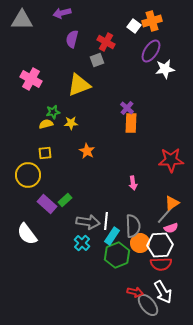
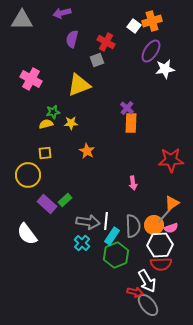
orange circle: moved 14 px right, 18 px up
green hexagon: moved 1 px left
white arrow: moved 16 px left, 11 px up
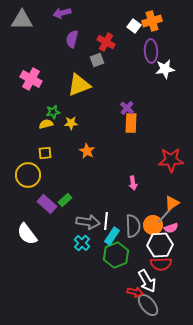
purple ellipse: rotated 35 degrees counterclockwise
orange circle: moved 1 px left
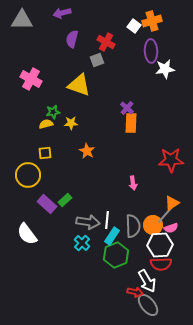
yellow triangle: rotated 40 degrees clockwise
white line: moved 1 px right, 1 px up
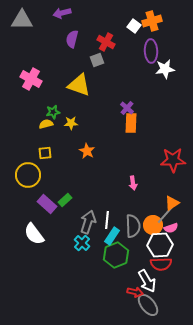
red star: moved 2 px right
gray arrow: rotated 80 degrees counterclockwise
white semicircle: moved 7 px right
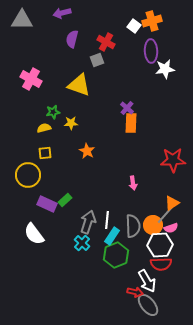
yellow semicircle: moved 2 px left, 4 px down
purple rectangle: rotated 18 degrees counterclockwise
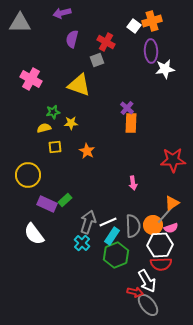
gray triangle: moved 2 px left, 3 px down
yellow square: moved 10 px right, 6 px up
white line: moved 1 px right, 2 px down; rotated 60 degrees clockwise
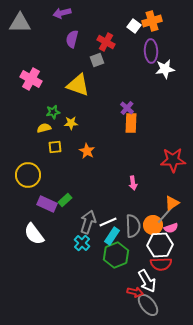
yellow triangle: moved 1 px left
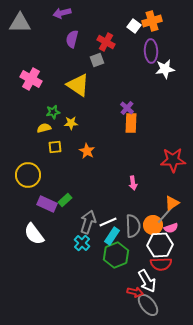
yellow triangle: rotated 15 degrees clockwise
